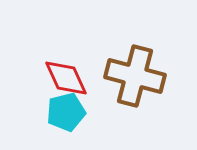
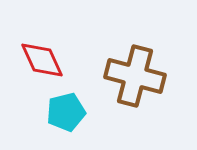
red diamond: moved 24 px left, 18 px up
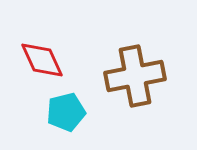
brown cross: rotated 26 degrees counterclockwise
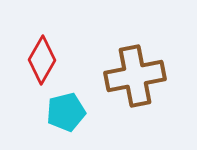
red diamond: rotated 54 degrees clockwise
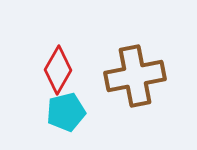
red diamond: moved 16 px right, 10 px down
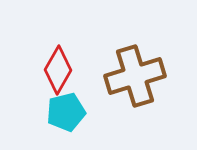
brown cross: rotated 6 degrees counterclockwise
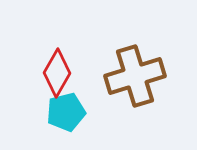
red diamond: moved 1 px left, 3 px down
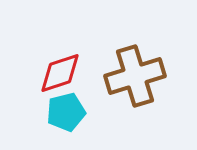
red diamond: moved 3 px right; rotated 42 degrees clockwise
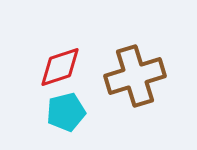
red diamond: moved 6 px up
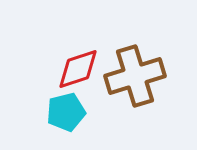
red diamond: moved 18 px right, 2 px down
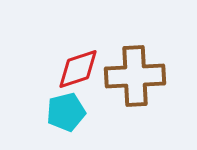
brown cross: rotated 14 degrees clockwise
